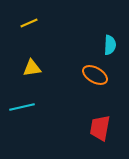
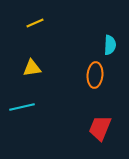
yellow line: moved 6 px right
orange ellipse: rotated 65 degrees clockwise
red trapezoid: rotated 12 degrees clockwise
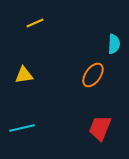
cyan semicircle: moved 4 px right, 1 px up
yellow triangle: moved 8 px left, 7 px down
orange ellipse: moved 2 px left; rotated 30 degrees clockwise
cyan line: moved 21 px down
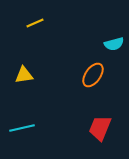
cyan semicircle: rotated 72 degrees clockwise
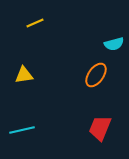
orange ellipse: moved 3 px right
cyan line: moved 2 px down
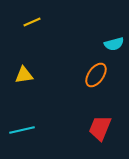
yellow line: moved 3 px left, 1 px up
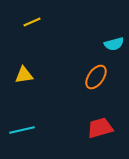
orange ellipse: moved 2 px down
red trapezoid: rotated 52 degrees clockwise
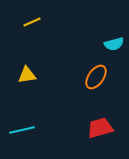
yellow triangle: moved 3 px right
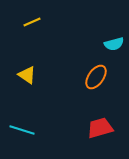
yellow triangle: rotated 42 degrees clockwise
cyan line: rotated 30 degrees clockwise
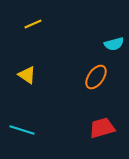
yellow line: moved 1 px right, 2 px down
red trapezoid: moved 2 px right
